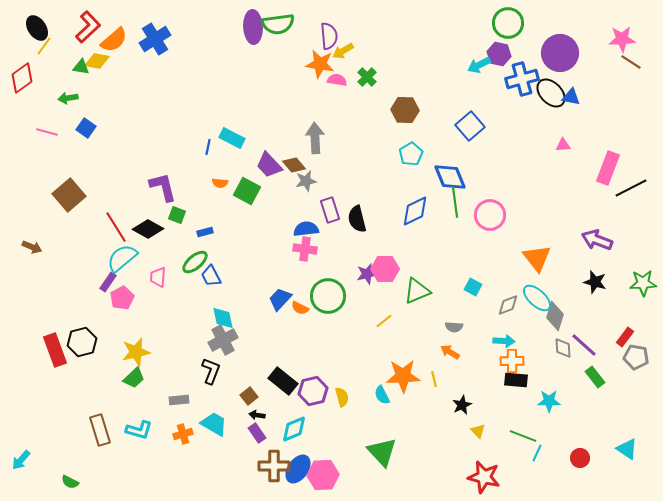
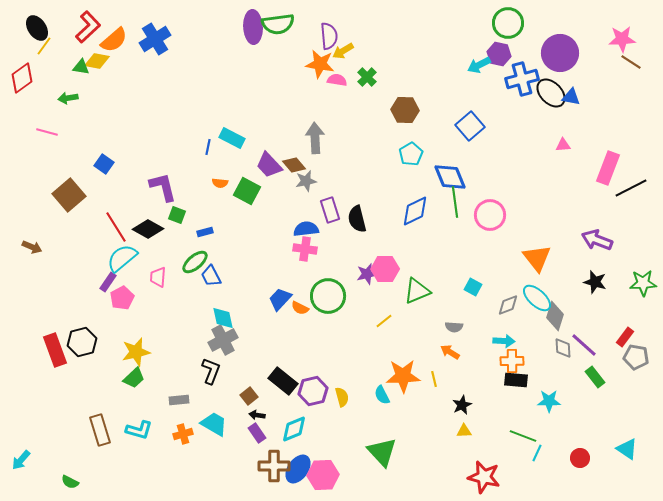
blue square at (86, 128): moved 18 px right, 36 px down
yellow triangle at (478, 431): moved 14 px left; rotated 49 degrees counterclockwise
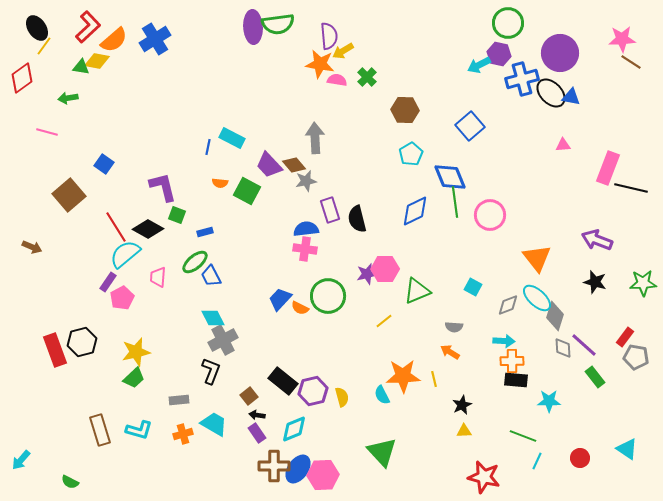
black line at (631, 188): rotated 40 degrees clockwise
cyan semicircle at (122, 258): moved 3 px right, 4 px up
cyan diamond at (223, 318): moved 10 px left; rotated 15 degrees counterclockwise
cyan line at (537, 453): moved 8 px down
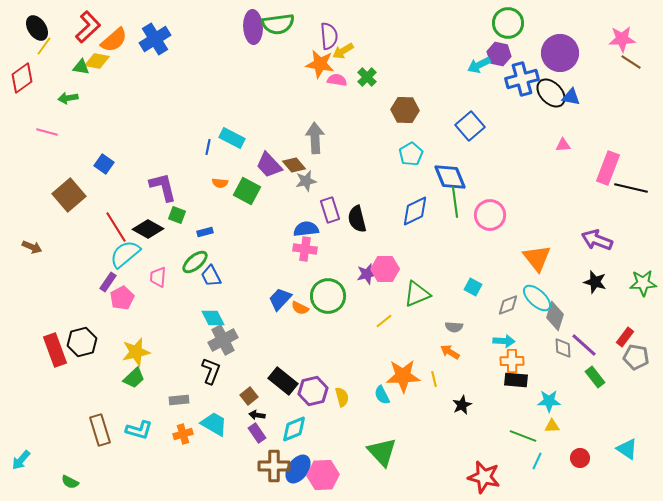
green triangle at (417, 291): moved 3 px down
yellow triangle at (464, 431): moved 88 px right, 5 px up
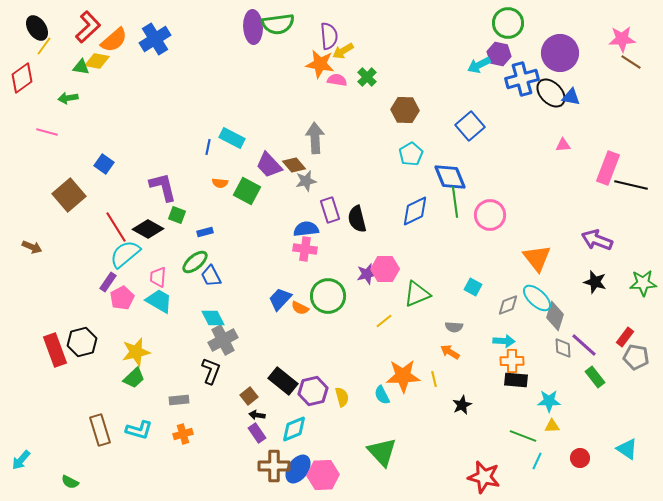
black line at (631, 188): moved 3 px up
cyan trapezoid at (214, 424): moved 55 px left, 123 px up
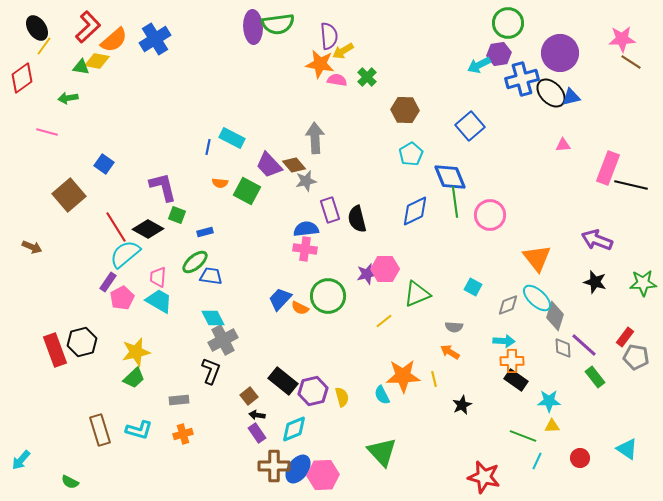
purple hexagon at (499, 54): rotated 20 degrees counterclockwise
blue triangle at (571, 97): rotated 24 degrees counterclockwise
blue trapezoid at (211, 276): rotated 125 degrees clockwise
black rectangle at (516, 380): rotated 30 degrees clockwise
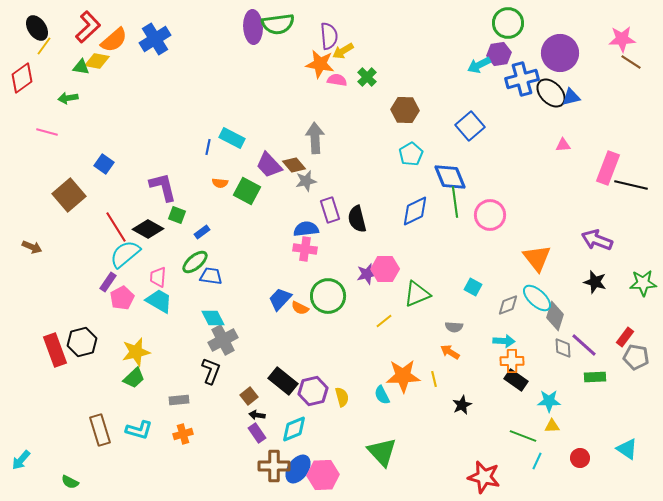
blue rectangle at (205, 232): moved 3 px left; rotated 21 degrees counterclockwise
green rectangle at (595, 377): rotated 55 degrees counterclockwise
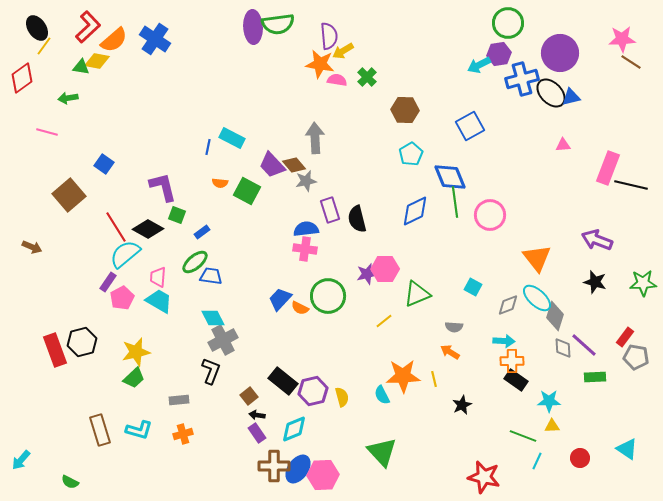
blue cross at (155, 39): rotated 24 degrees counterclockwise
blue square at (470, 126): rotated 12 degrees clockwise
purple trapezoid at (269, 165): moved 3 px right
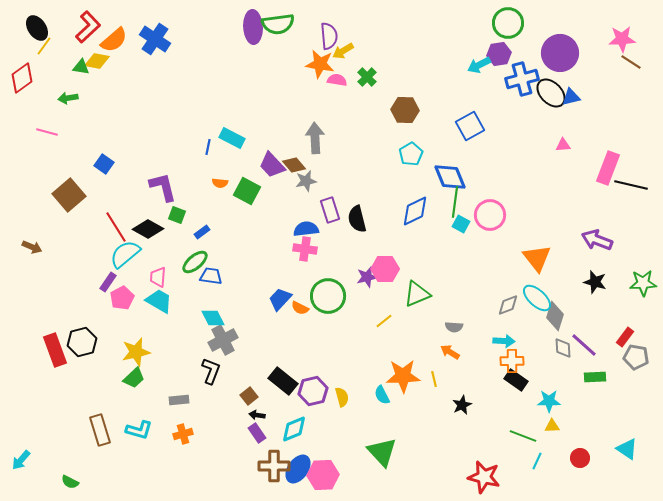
green line at (455, 202): rotated 16 degrees clockwise
purple star at (367, 274): moved 3 px down
cyan square at (473, 287): moved 12 px left, 63 px up
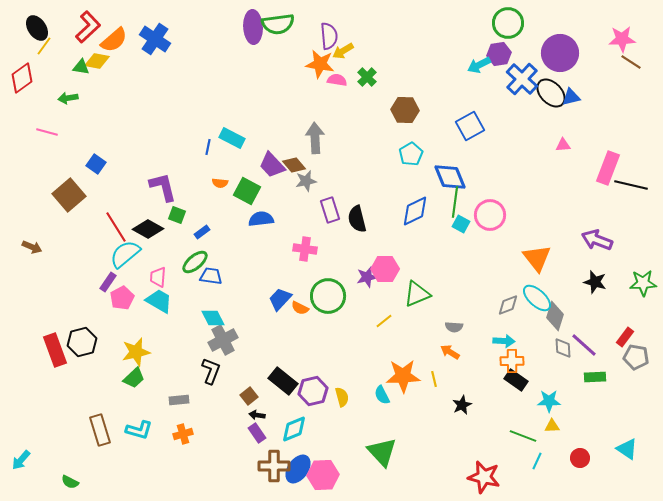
blue cross at (522, 79): rotated 32 degrees counterclockwise
blue square at (104, 164): moved 8 px left
blue semicircle at (306, 229): moved 45 px left, 10 px up
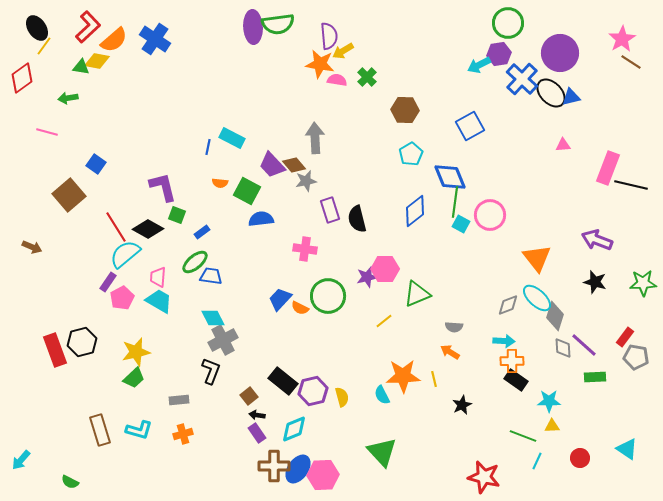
pink star at (622, 39): rotated 28 degrees counterclockwise
blue diamond at (415, 211): rotated 12 degrees counterclockwise
